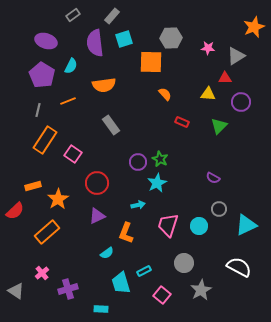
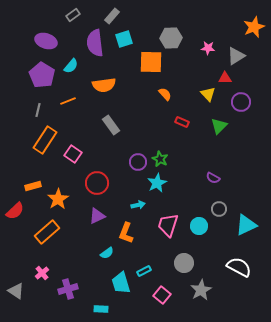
cyan semicircle at (71, 66): rotated 14 degrees clockwise
yellow triangle at (208, 94): rotated 42 degrees clockwise
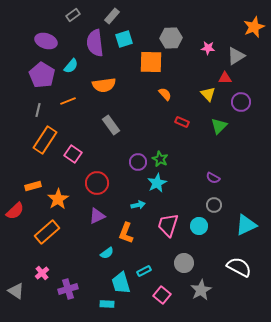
gray circle at (219, 209): moved 5 px left, 4 px up
cyan rectangle at (101, 309): moved 6 px right, 5 px up
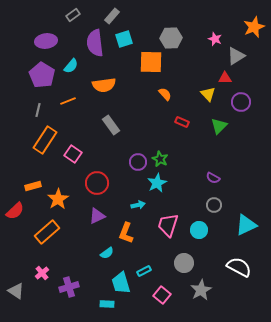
purple ellipse at (46, 41): rotated 25 degrees counterclockwise
pink star at (208, 48): moved 7 px right, 9 px up; rotated 16 degrees clockwise
cyan circle at (199, 226): moved 4 px down
purple cross at (68, 289): moved 1 px right, 2 px up
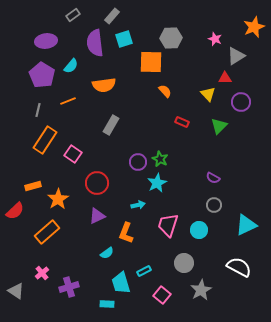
orange semicircle at (165, 94): moved 3 px up
gray rectangle at (111, 125): rotated 66 degrees clockwise
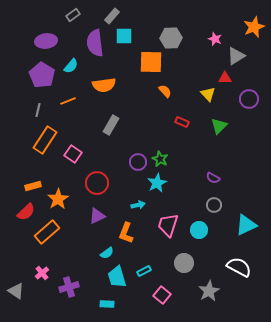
cyan square at (124, 39): moved 3 px up; rotated 18 degrees clockwise
purple circle at (241, 102): moved 8 px right, 3 px up
red semicircle at (15, 211): moved 11 px right, 1 px down
cyan trapezoid at (121, 283): moved 4 px left, 6 px up
gray star at (201, 290): moved 8 px right, 1 px down
